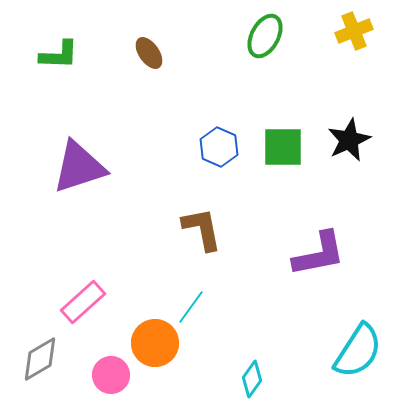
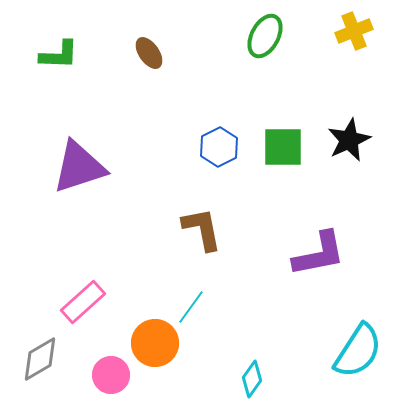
blue hexagon: rotated 9 degrees clockwise
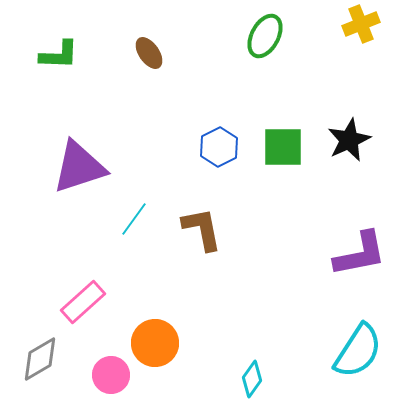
yellow cross: moved 7 px right, 7 px up
purple L-shape: moved 41 px right
cyan line: moved 57 px left, 88 px up
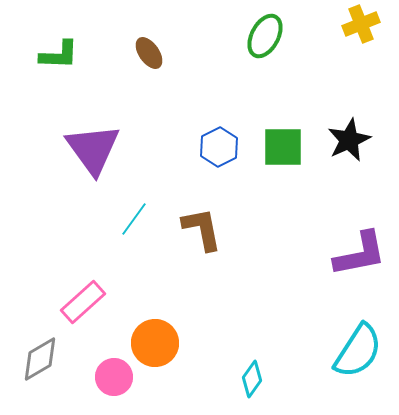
purple triangle: moved 14 px right, 18 px up; rotated 48 degrees counterclockwise
pink circle: moved 3 px right, 2 px down
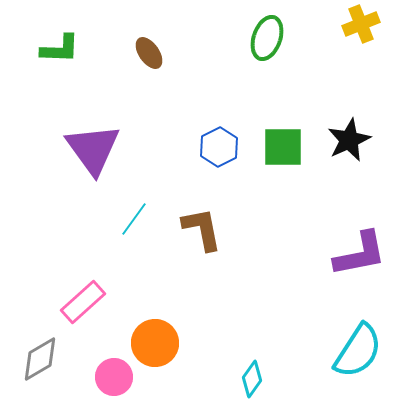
green ellipse: moved 2 px right, 2 px down; rotated 9 degrees counterclockwise
green L-shape: moved 1 px right, 6 px up
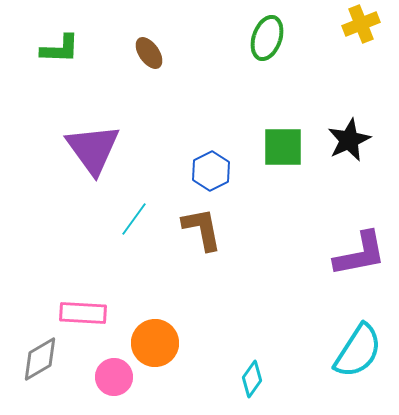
blue hexagon: moved 8 px left, 24 px down
pink rectangle: moved 11 px down; rotated 45 degrees clockwise
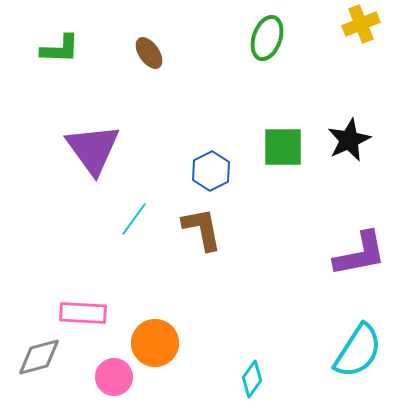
gray diamond: moved 1 px left, 2 px up; rotated 15 degrees clockwise
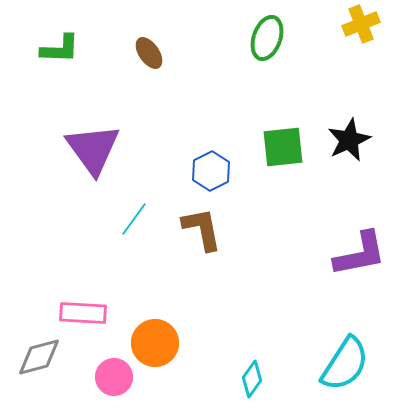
green square: rotated 6 degrees counterclockwise
cyan semicircle: moved 13 px left, 13 px down
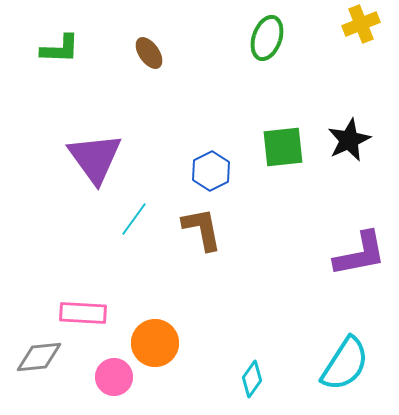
purple triangle: moved 2 px right, 9 px down
gray diamond: rotated 9 degrees clockwise
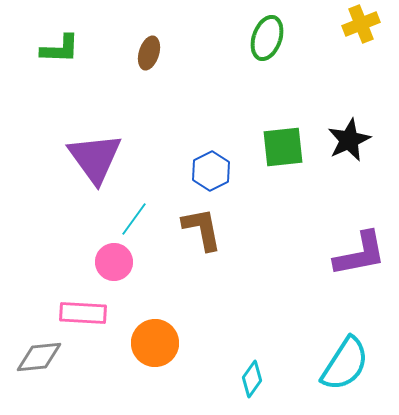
brown ellipse: rotated 52 degrees clockwise
pink circle: moved 115 px up
